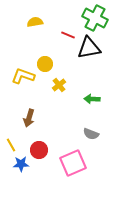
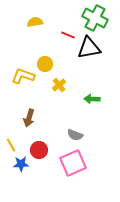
gray semicircle: moved 16 px left, 1 px down
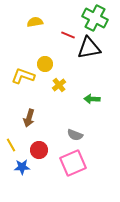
blue star: moved 1 px right, 3 px down
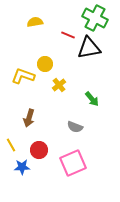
green arrow: rotated 133 degrees counterclockwise
gray semicircle: moved 8 px up
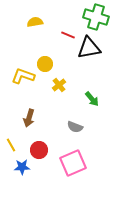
green cross: moved 1 px right, 1 px up; rotated 10 degrees counterclockwise
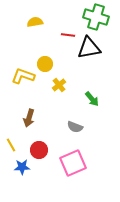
red line: rotated 16 degrees counterclockwise
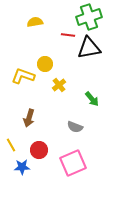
green cross: moved 7 px left; rotated 35 degrees counterclockwise
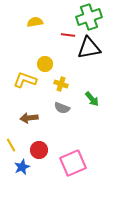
yellow L-shape: moved 2 px right, 4 px down
yellow cross: moved 2 px right, 1 px up; rotated 32 degrees counterclockwise
brown arrow: rotated 66 degrees clockwise
gray semicircle: moved 13 px left, 19 px up
blue star: rotated 21 degrees counterclockwise
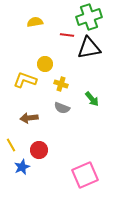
red line: moved 1 px left
pink square: moved 12 px right, 12 px down
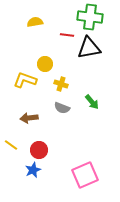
green cross: moved 1 px right; rotated 25 degrees clockwise
green arrow: moved 3 px down
yellow line: rotated 24 degrees counterclockwise
blue star: moved 11 px right, 3 px down
